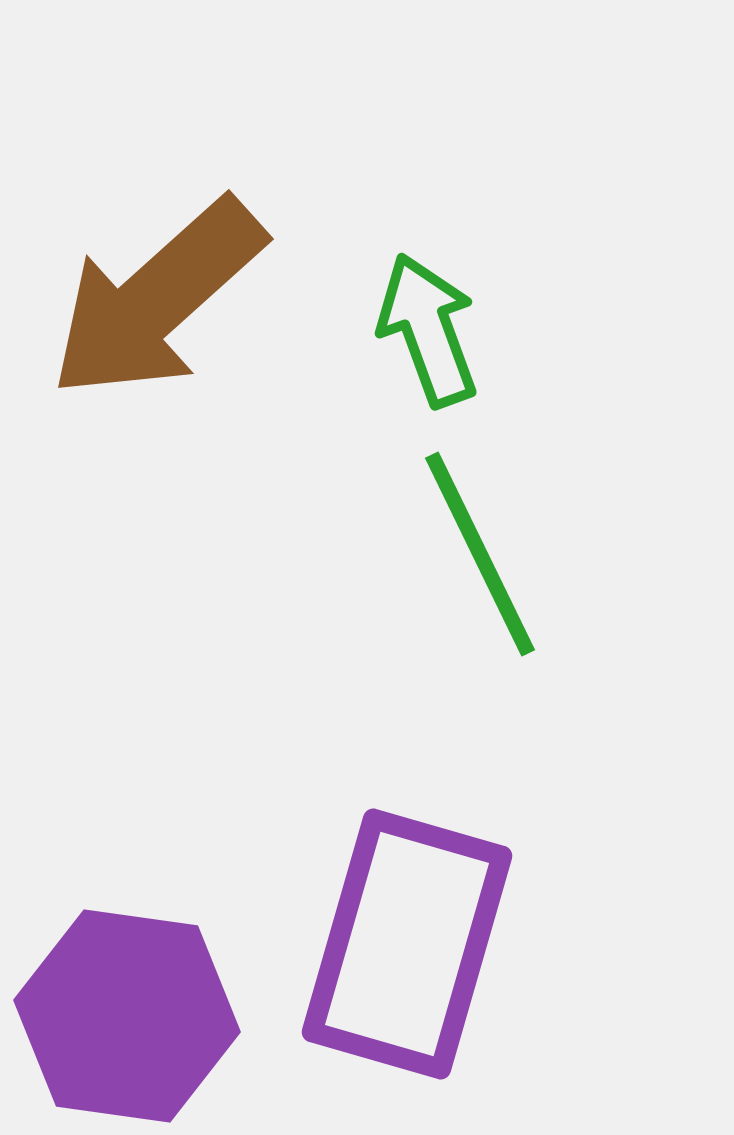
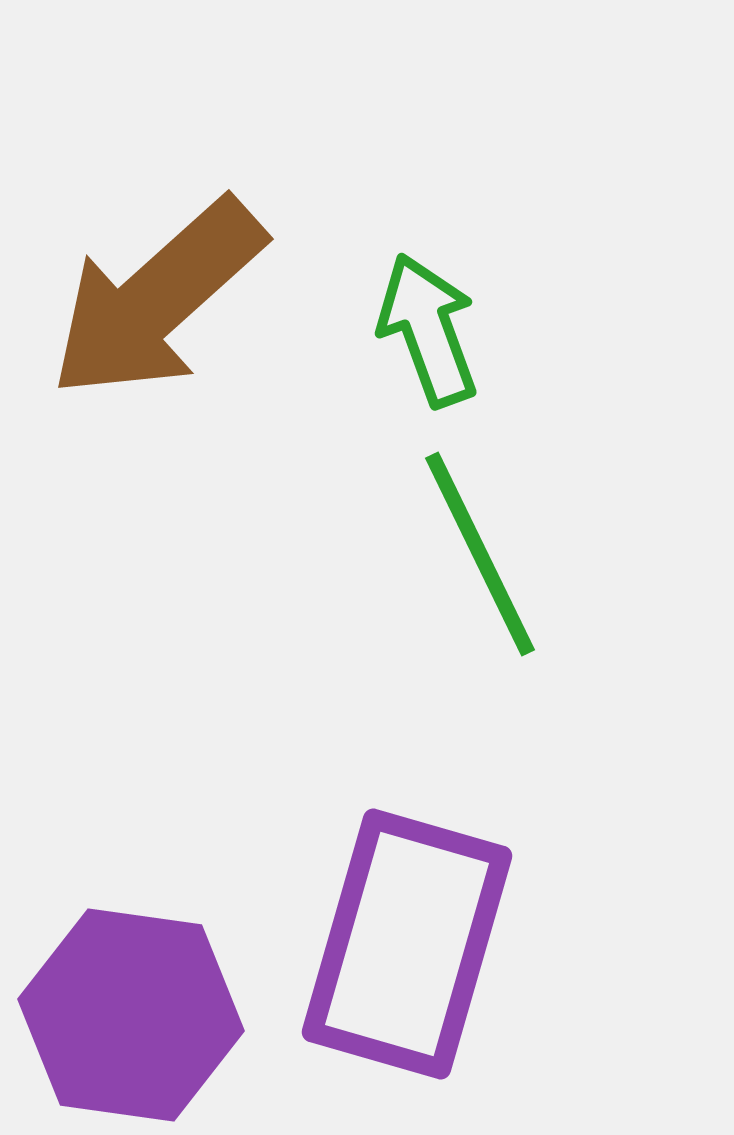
purple hexagon: moved 4 px right, 1 px up
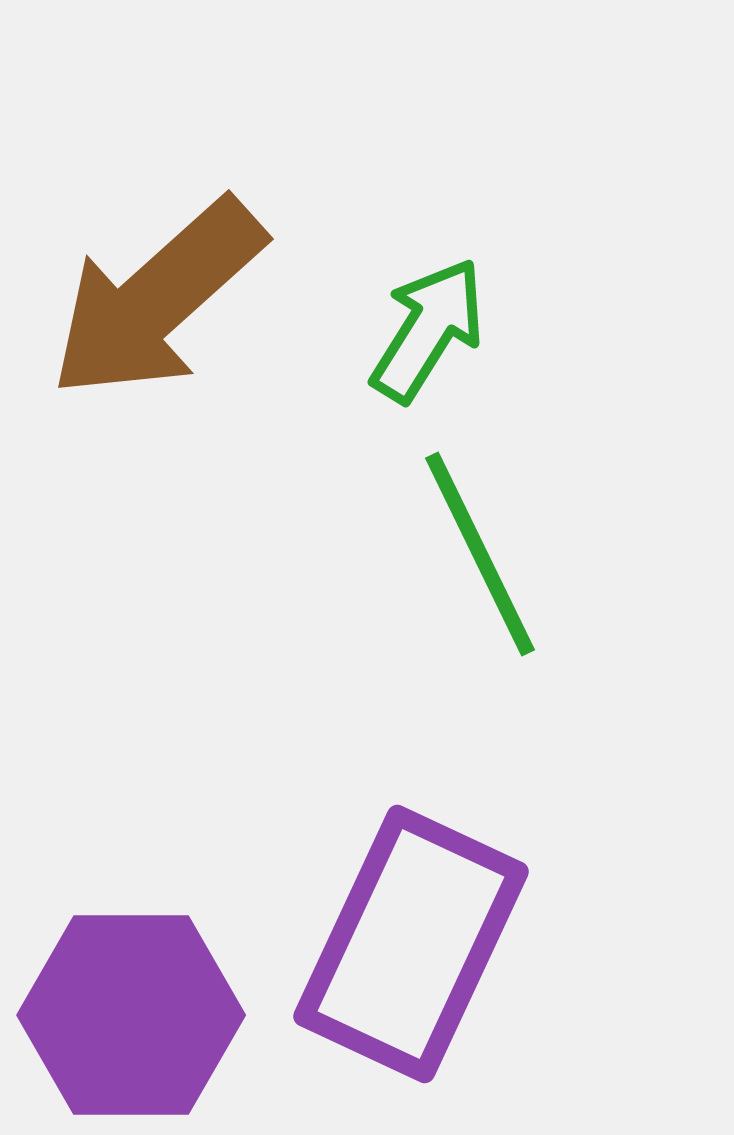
green arrow: rotated 52 degrees clockwise
purple rectangle: moved 4 px right; rotated 9 degrees clockwise
purple hexagon: rotated 8 degrees counterclockwise
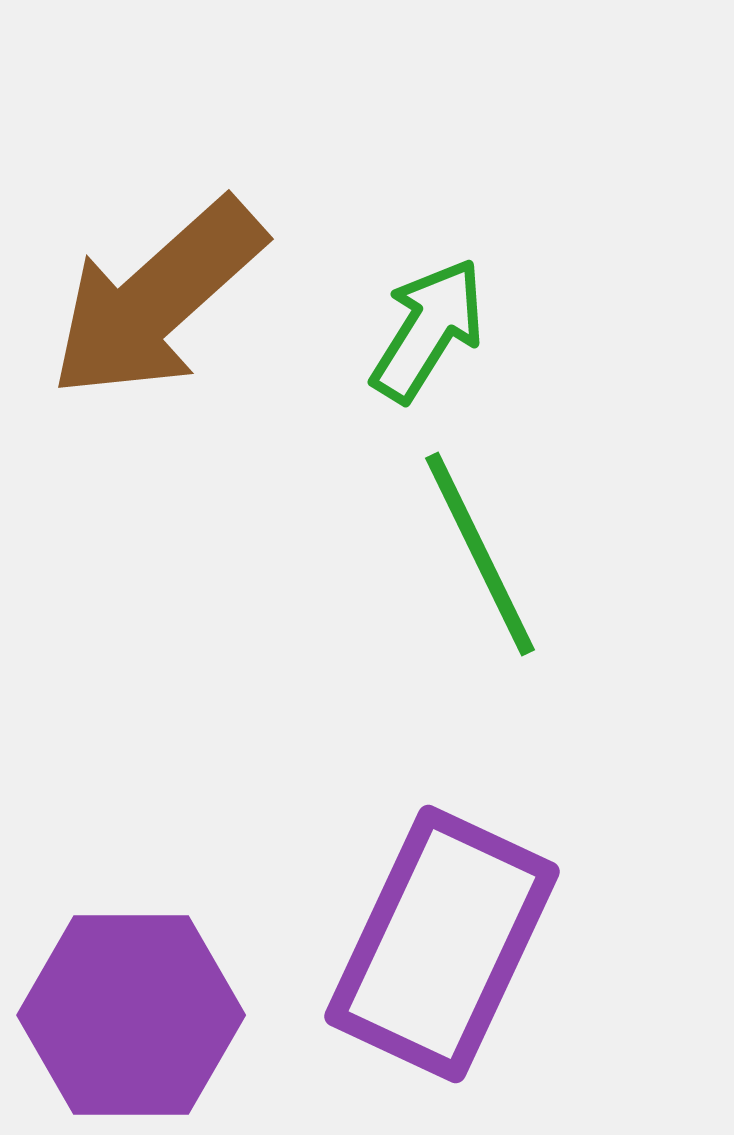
purple rectangle: moved 31 px right
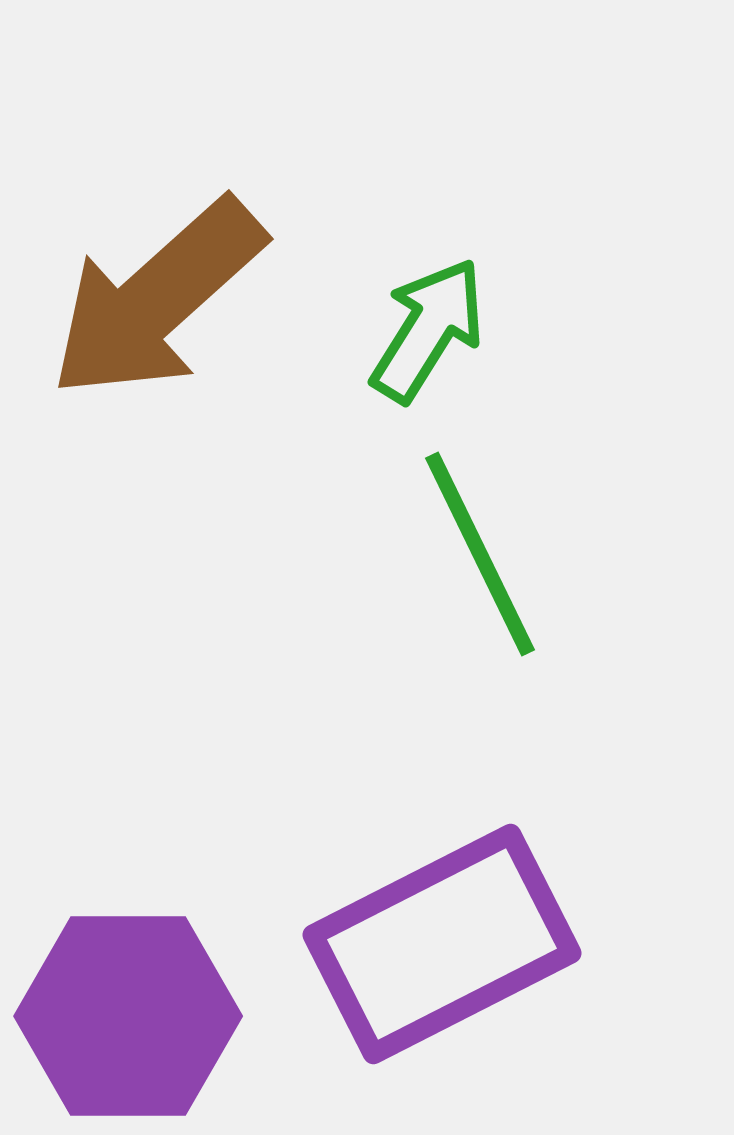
purple rectangle: rotated 38 degrees clockwise
purple hexagon: moved 3 px left, 1 px down
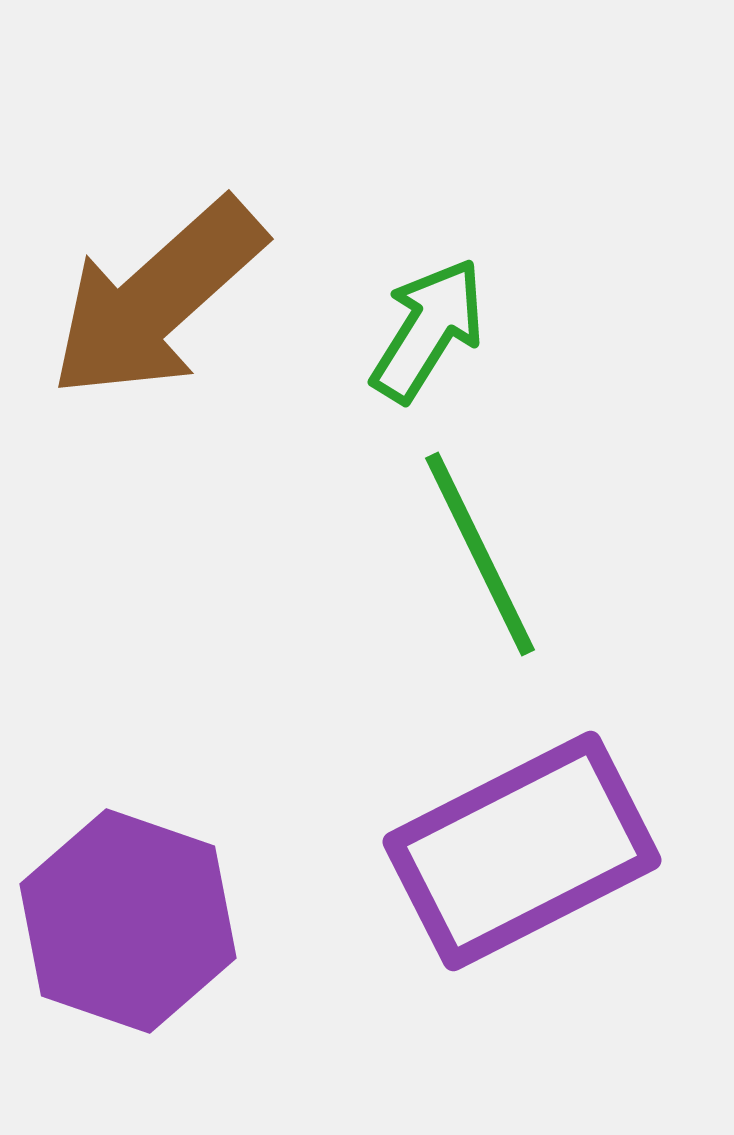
purple rectangle: moved 80 px right, 93 px up
purple hexagon: moved 95 px up; rotated 19 degrees clockwise
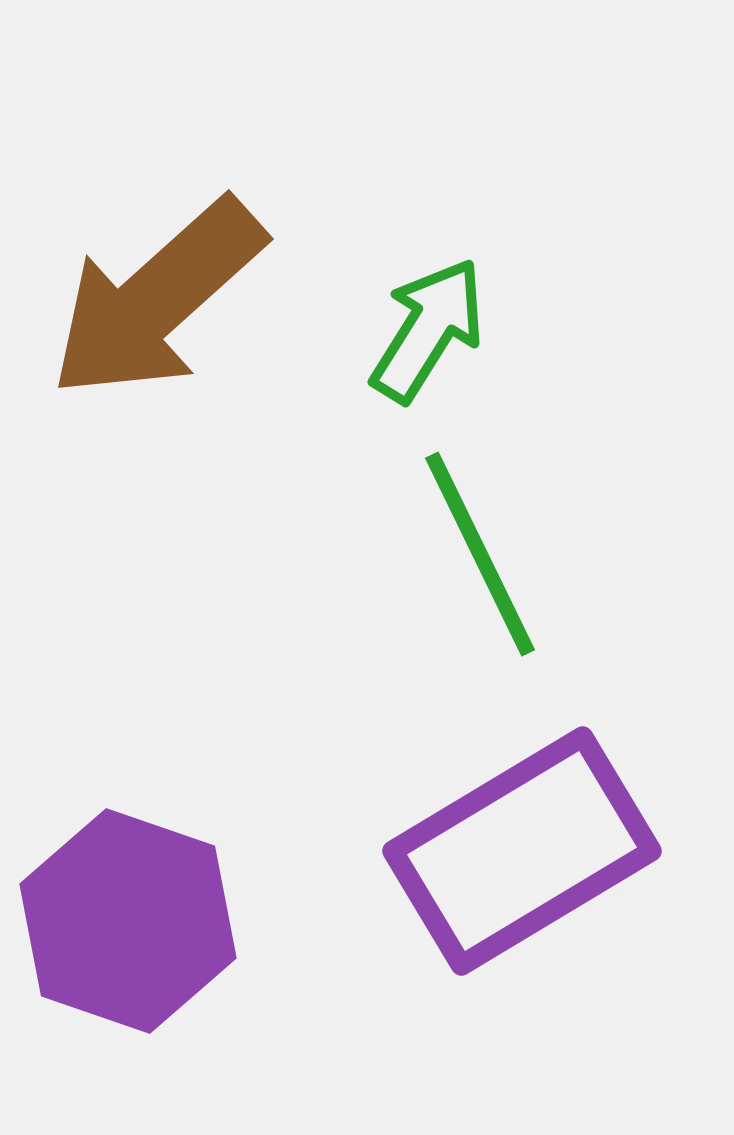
purple rectangle: rotated 4 degrees counterclockwise
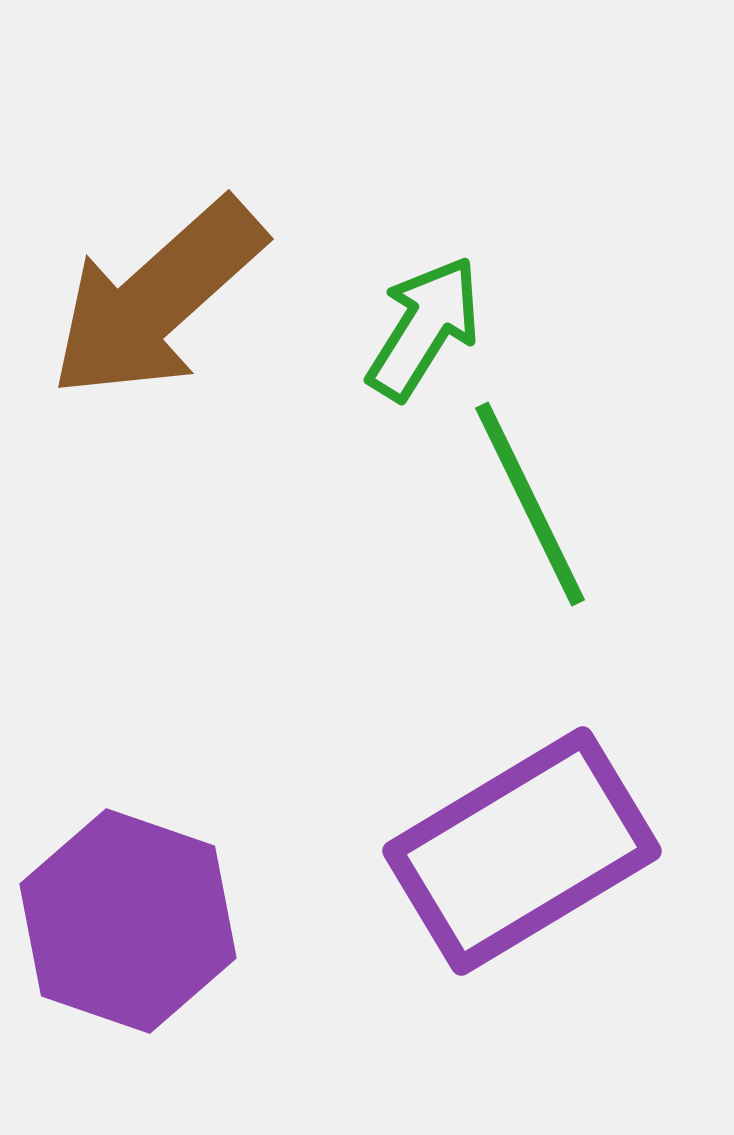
green arrow: moved 4 px left, 2 px up
green line: moved 50 px right, 50 px up
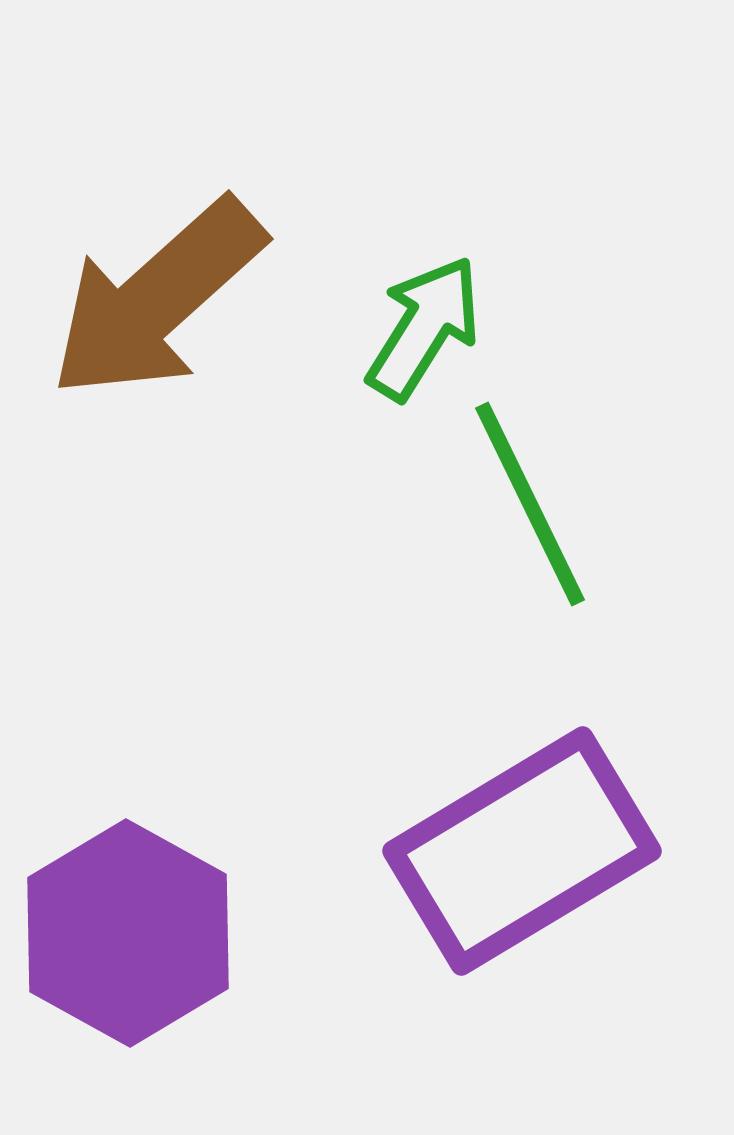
purple hexagon: moved 12 px down; rotated 10 degrees clockwise
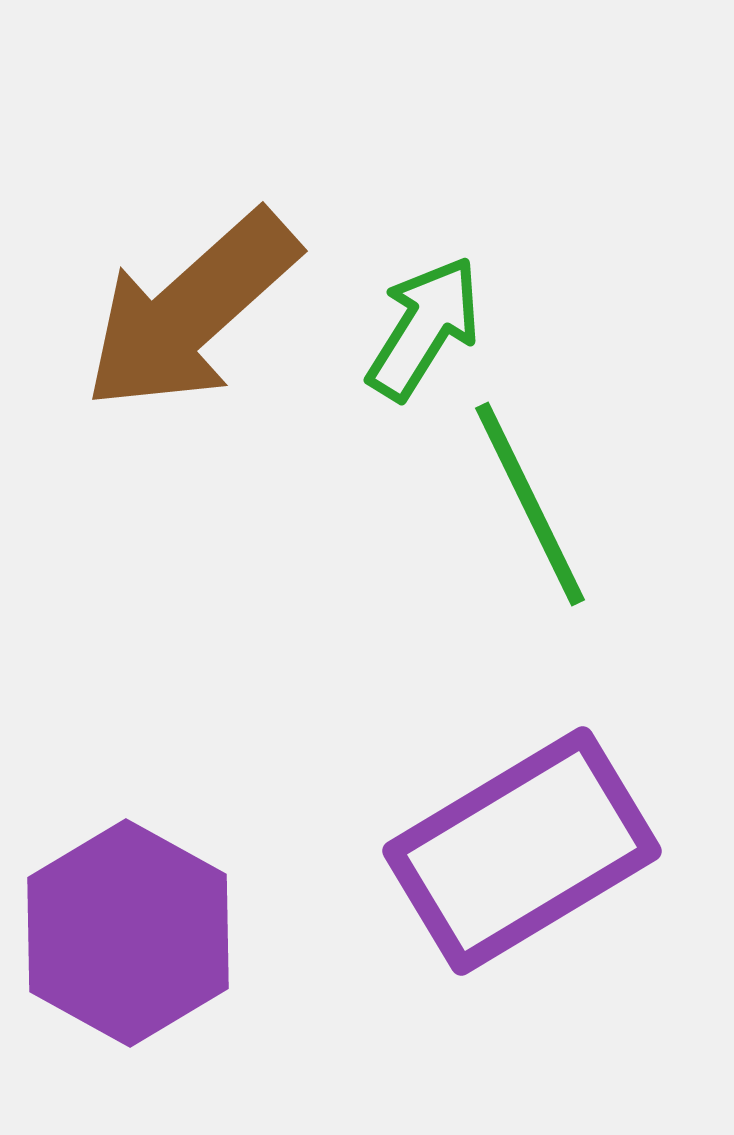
brown arrow: moved 34 px right, 12 px down
